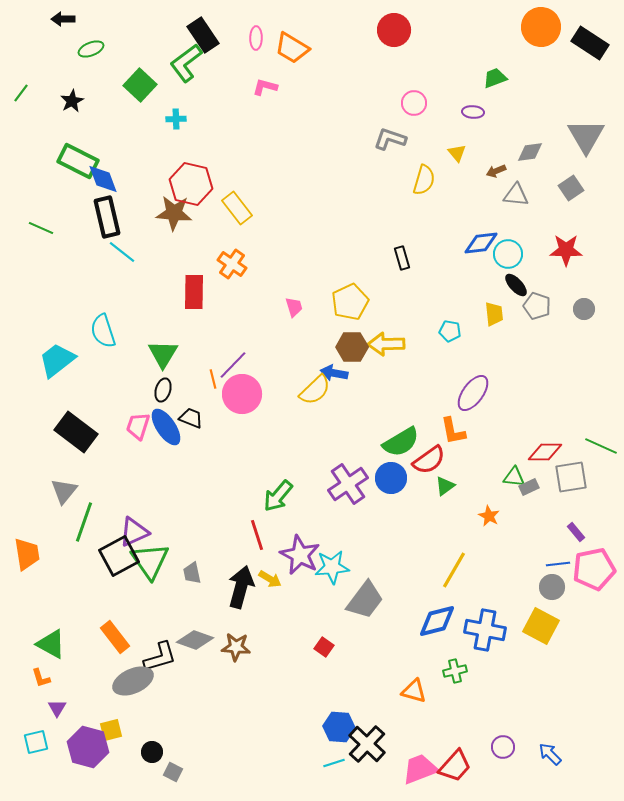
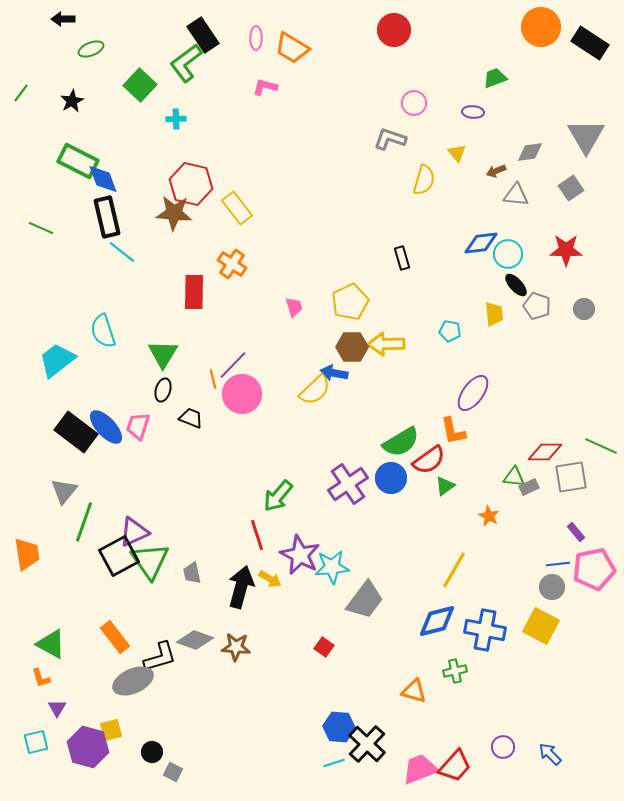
blue ellipse at (166, 427): moved 60 px left; rotated 9 degrees counterclockwise
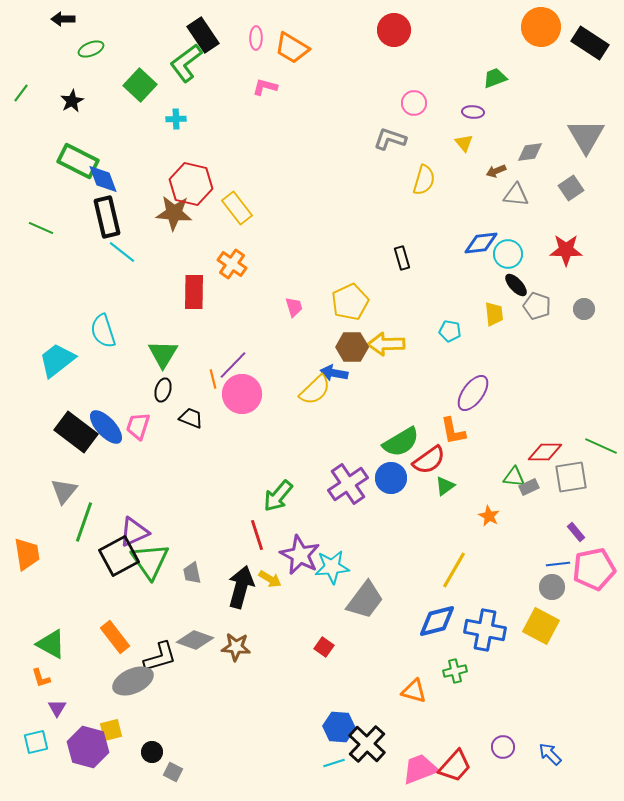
yellow triangle at (457, 153): moved 7 px right, 10 px up
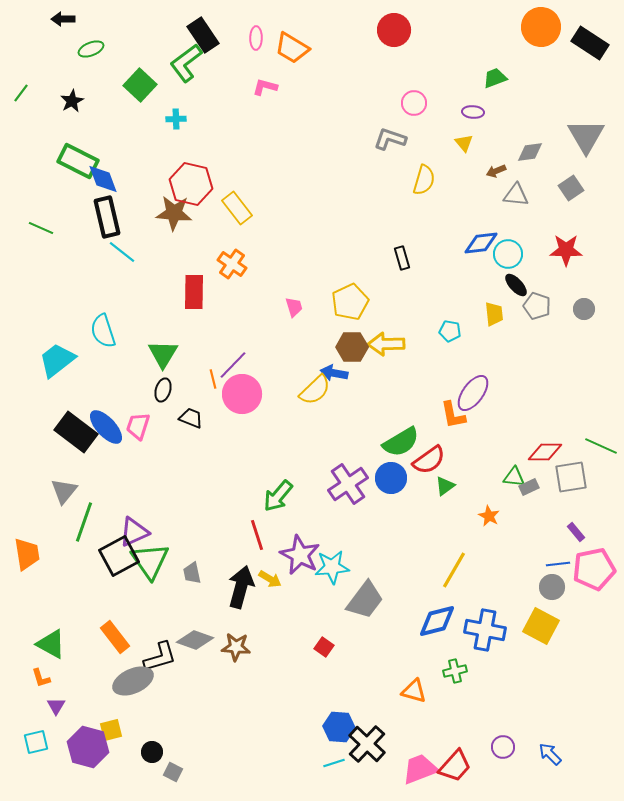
orange L-shape at (453, 431): moved 16 px up
purple triangle at (57, 708): moved 1 px left, 2 px up
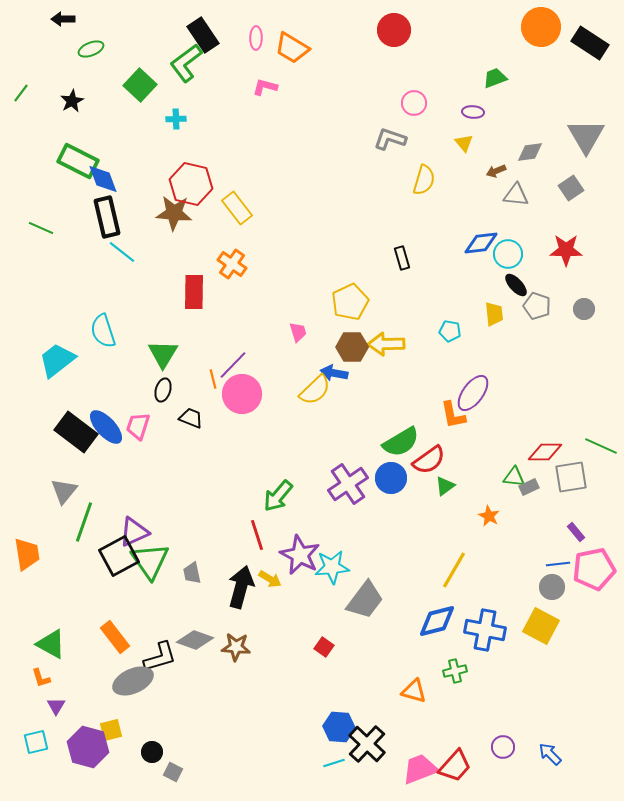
pink trapezoid at (294, 307): moved 4 px right, 25 px down
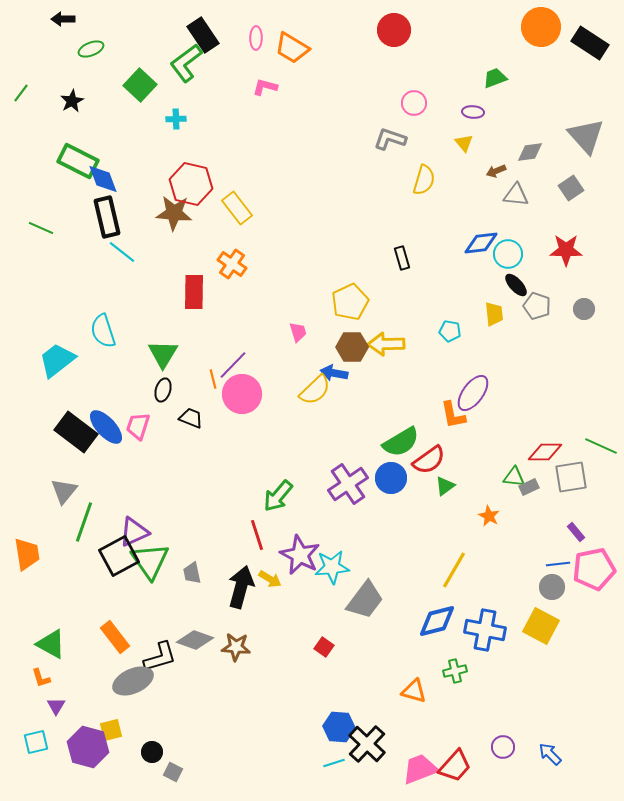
gray triangle at (586, 136): rotated 12 degrees counterclockwise
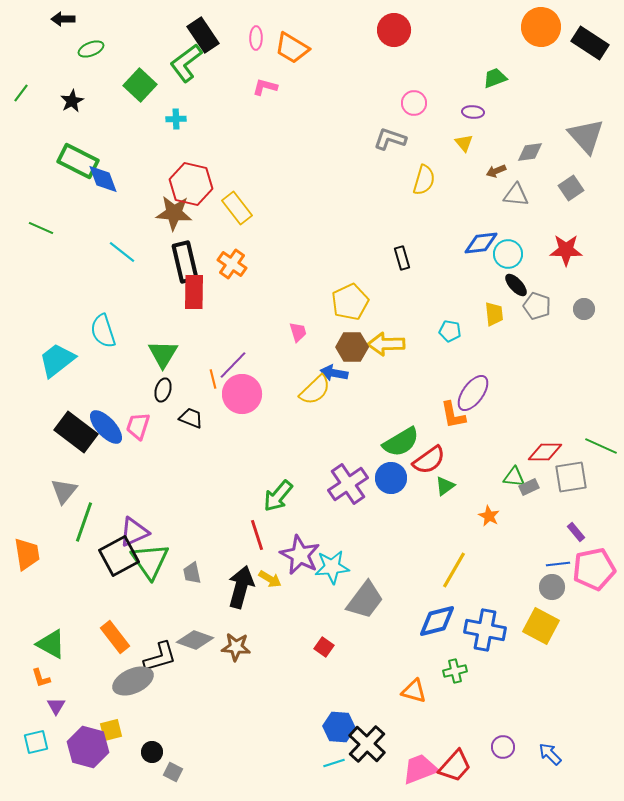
black rectangle at (107, 217): moved 78 px right, 45 px down
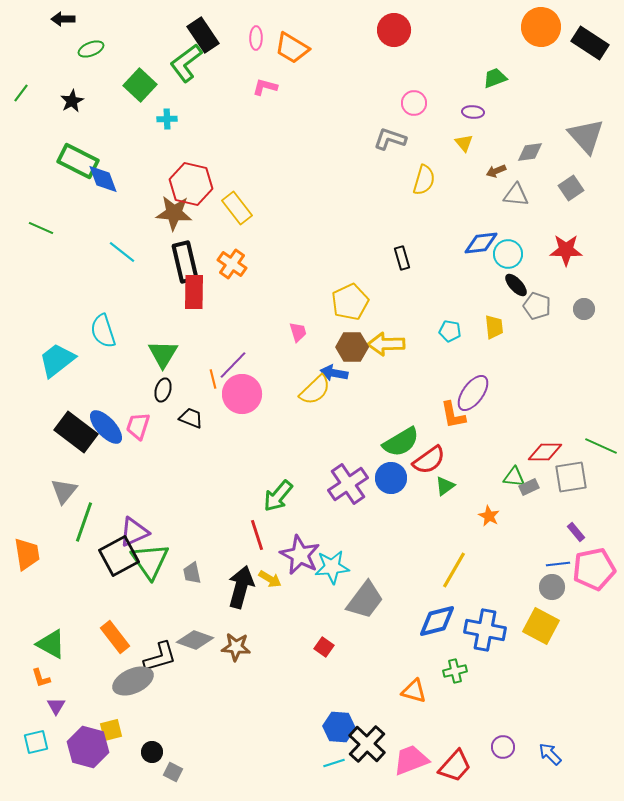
cyan cross at (176, 119): moved 9 px left
yellow trapezoid at (494, 314): moved 13 px down
pink trapezoid at (420, 769): moved 9 px left, 9 px up
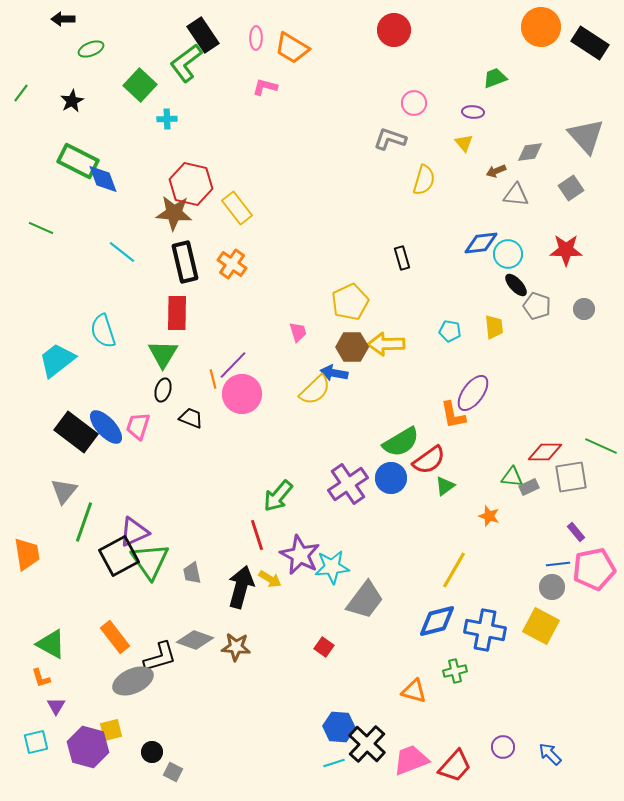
red rectangle at (194, 292): moved 17 px left, 21 px down
green triangle at (514, 477): moved 2 px left
orange star at (489, 516): rotated 10 degrees counterclockwise
